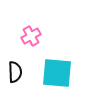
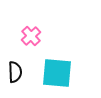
pink cross: rotated 12 degrees counterclockwise
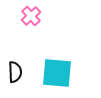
pink cross: moved 20 px up
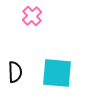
pink cross: moved 1 px right
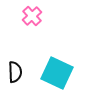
cyan square: rotated 20 degrees clockwise
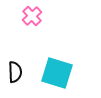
cyan square: rotated 8 degrees counterclockwise
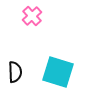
cyan square: moved 1 px right, 1 px up
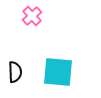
cyan square: rotated 12 degrees counterclockwise
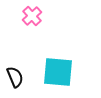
black semicircle: moved 5 px down; rotated 20 degrees counterclockwise
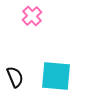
cyan square: moved 2 px left, 4 px down
